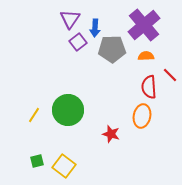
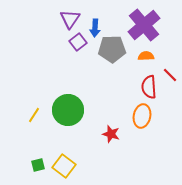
green square: moved 1 px right, 4 px down
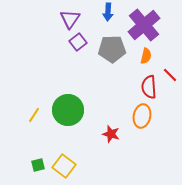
blue arrow: moved 13 px right, 16 px up
orange semicircle: rotated 105 degrees clockwise
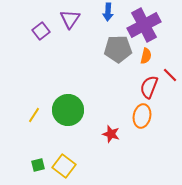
purple cross: rotated 12 degrees clockwise
purple square: moved 37 px left, 11 px up
gray pentagon: moved 6 px right
red semicircle: rotated 25 degrees clockwise
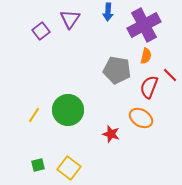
gray pentagon: moved 1 px left, 21 px down; rotated 12 degrees clockwise
orange ellipse: moved 1 px left, 2 px down; rotated 70 degrees counterclockwise
yellow square: moved 5 px right, 2 px down
